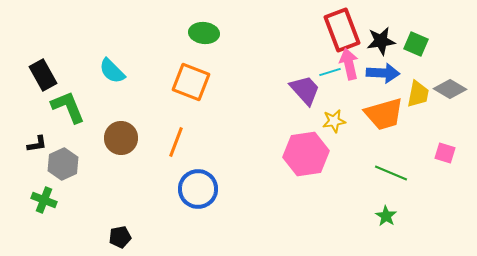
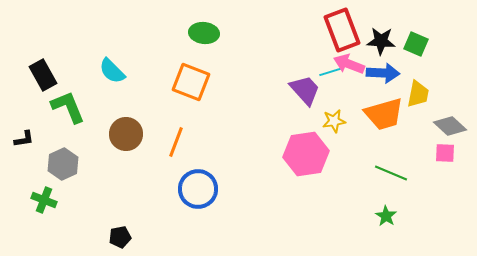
black star: rotated 12 degrees clockwise
pink arrow: rotated 56 degrees counterclockwise
gray diamond: moved 37 px down; rotated 12 degrees clockwise
brown circle: moved 5 px right, 4 px up
black L-shape: moved 13 px left, 5 px up
pink square: rotated 15 degrees counterclockwise
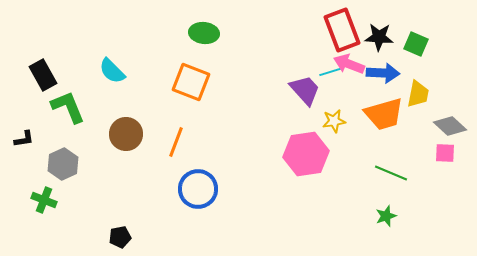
black star: moved 2 px left, 4 px up
green star: rotated 20 degrees clockwise
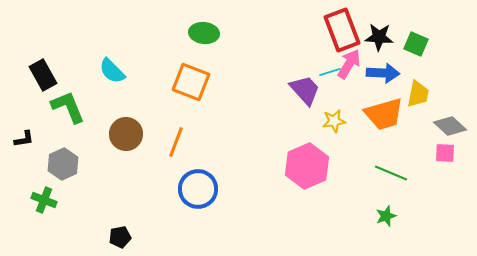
pink arrow: rotated 100 degrees clockwise
pink hexagon: moved 1 px right, 12 px down; rotated 15 degrees counterclockwise
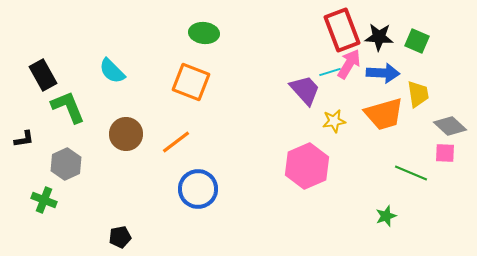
green square: moved 1 px right, 3 px up
yellow trapezoid: rotated 20 degrees counterclockwise
orange line: rotated 32 degrees clockwise
gray hexagon: moved 3 px right
green line: moved 20 px right
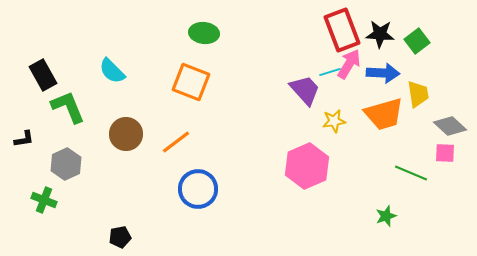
black star: moved 1 px right, 3 px up
green square: rotated 30 degrees clockwise
